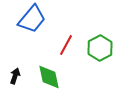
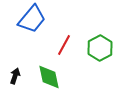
red line: moved 2 px left
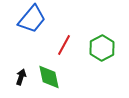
green hexagon: moved 2 px right
black arrow: moved 6 px right, 1 px down
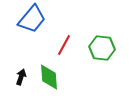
green hexagon: rotated 25 degrees counterclockwise
green diamond: rotated 8 degrees clockwise
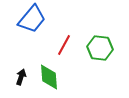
green hexagon: moved 2 px left
